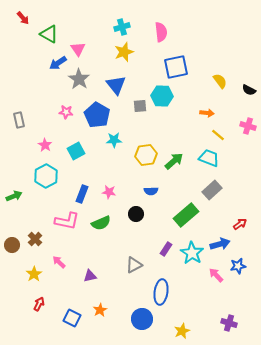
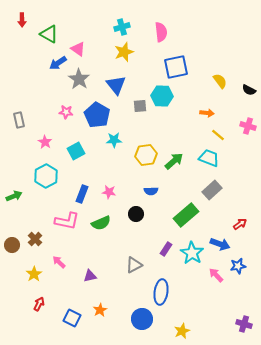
red arrow at (23, 18): moved 1 px left, 2 px down; rotated 40 degrees clockwise
pink triangle at (78, 49): rotated 21 degrees counterclockwise
pink star at (45, 145): moved 3 px up
blue arrow at (220, 244): rotated 36 degrees clockwise
purple cross at (229, 323): moved 15 px right, 1 px down
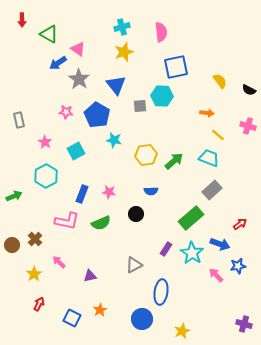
cyan star at (114, 140): rotated 14 degrees clockwise
green rectangle at (186, 215): moved 5 px right, 3 px down
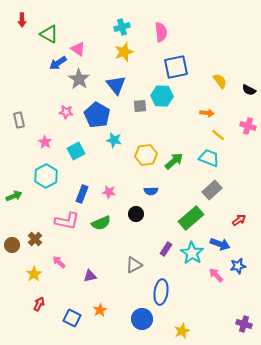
red arrow at (240, 224): moved 1 px left, 4 px up
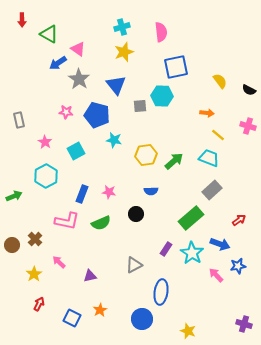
blue pentagon at (97, 115): rotated 15 degrees counterclockwise
yellow star at (182, 331): moved 6 px right; rotated 28 degrees counterclockwise
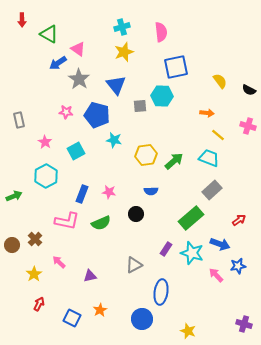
cyan star at (192, 253): rotated 15 degrees counterclockwise
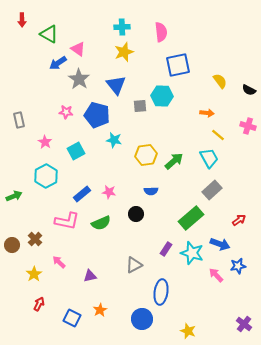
cyan cross at (122, 27): rotated 14 degrees clockwise
blue square at (176, 67): moved 2 px right, 2 px up
cyan trapezoid at (209, 158): rotated 40 degrees clockwise
blue rectangle at (82, 194): rotated 30 degrees clockwise
purple cross at (244, 324): rotated 21 degrees clockwise
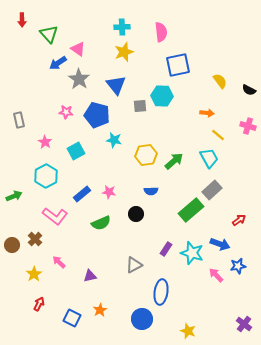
green triangle at (49, 34): rotated 18 degrees clockwise
green rectangle at (191, 218): moved 8 px up
pink L-shape at (67, 221): moved 12 px left, 5 px up; rotated 25 degrees clockwise
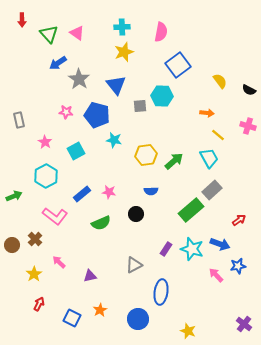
pink semicircle at (161, 32): rotated 18 degrees clockwise
pink triangle at (78, 49): moved 1 px left, 16 px up
blue square at (178, 65): rotated 25 degrees counterclockwise
cyan star at (192, 253): moved 4 px up
blue circle at (142, 319): moved 4 px left
